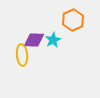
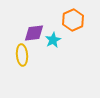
purple diamond: moved 7 px up; rotated 10 degrees counterclockwise
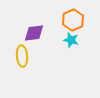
cyan star: moved 18 px right; rotated 28 degrees counterclockwise
yellow ellipse: moved 1 px down
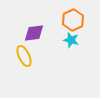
yellow ellipse: moved 2 px right; rotated 20 degrees counterclockwise
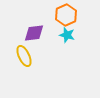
orange hexagon: moved 7 px left, 5 px up
cyan star: moved 4 px left, 5 px up
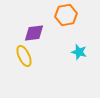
orange hexagon: rotated 15 degrees clockwise
cyan star: moved 12 px right, 17 px down
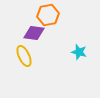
orange hexagon: moved 18 px left
purple diamond: rotated 15 degrees clockwise
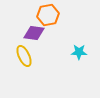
cyan star: rotated 14 degrees counterclockwise
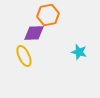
purple diamond: rotated 10 degrees counterclockwise
cyan star: rotated 14 degrees clockwise
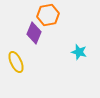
purple diamond: rotated 65 degrees counterclockwise
yellow ellipse: moved 8 px left, 6 px down
